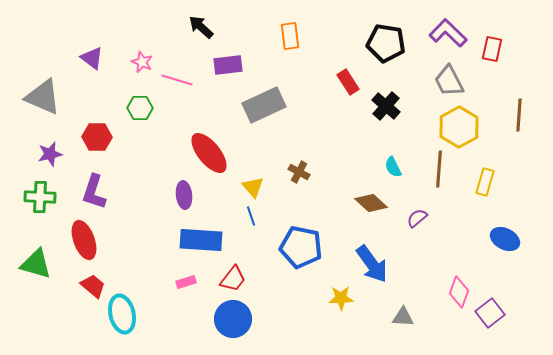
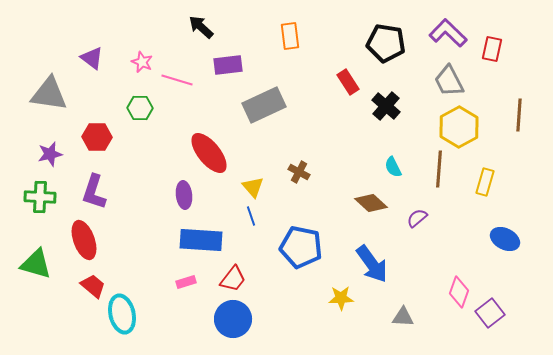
gray triangle at (43, 97): moved 6 px right, 3 px up; rotated 15 degrees counterclockwise
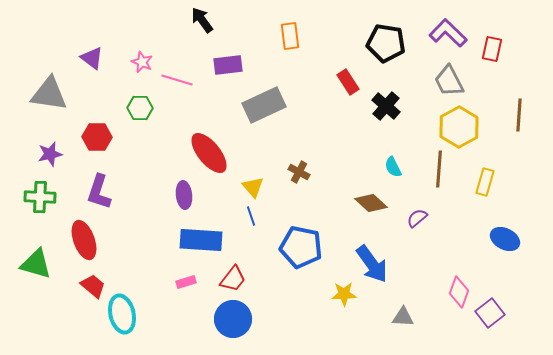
black arrow at (201, 27): moved 1 px right, 7 px up; rotated 12 degrees clockwise
purple L-shape at (94, 192): moved 5 px right
yellow star at (341, 298): moved 3 px right, 4 px up
